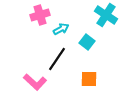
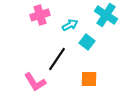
cyan arrow: moved 9 px right, 4 px up
pink L-shape: rotated 15 degrees clockwise
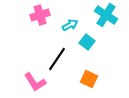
orange square: rotated 24 degrees clockwise
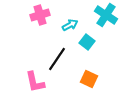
pink L-shape: rotated 20 degrees clockwise
